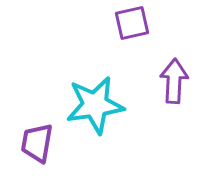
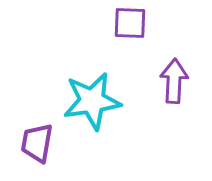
purple square: moved 2 px left; rotated 15 degrees clockwise
cyan star: moved 3 px left, 4 px up
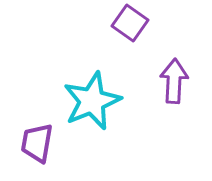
purple square: rotated 33 degrees clockwise
cyan star: rotated 14 degrees counterclockwise
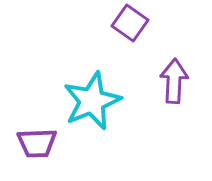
purple trapezoid: rotated 102 degrees counterclockwise
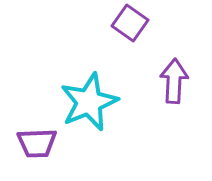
cyan star: moved 3 px left, 1 px down
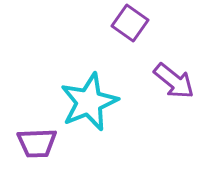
purple arrow: rotated 126 degrees clockwise
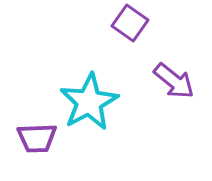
cyan star: rotated 6 degrees counterclockwise
purple trapezoid: moved 5 px up
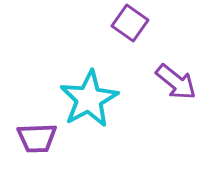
purple arrow: moved 2 px right, 1 px down
cyan star: moved 3 px up
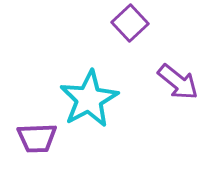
purple square: rotated 12 degrees clockwise
purple arrow: moved 2 px right
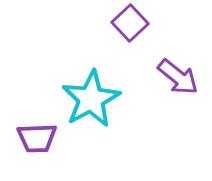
purple arrow: moved 5 px up
cyan star: moved 2 px right
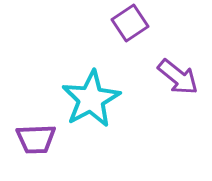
purple square: rotated 9 degrees clockwise
purple trapezoid: moved 1 px left, 1 px down
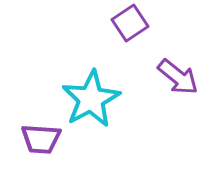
purple trapezoid: moved 5 px right; rotated 6 degrees clockwise
